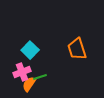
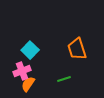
pink cross: moved 1 px up
green line: moved 24 px right, 2 px down
orange semicircle: moved 1 px left
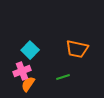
orange trapezoid: rotated 60 degrees counterclockwise
green line: moved 1 px left, 2 px up
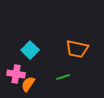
pink cross: moved 6 px left, 3 px down; rotated 30 degrees clockwise
